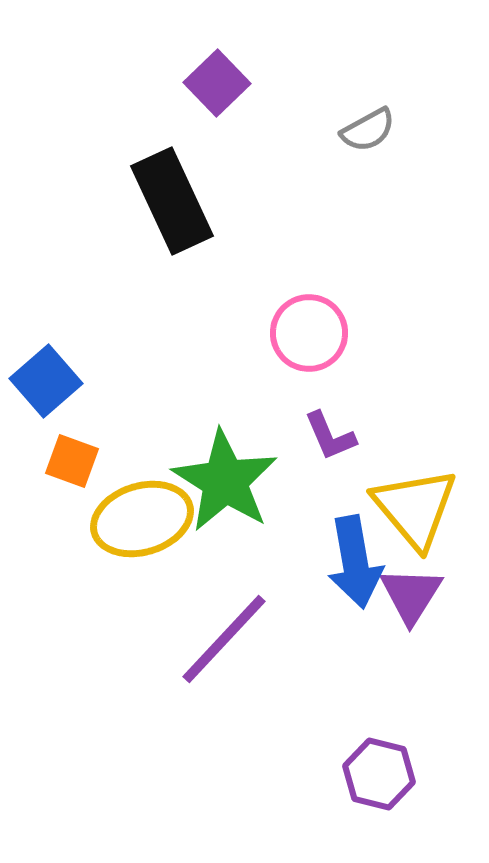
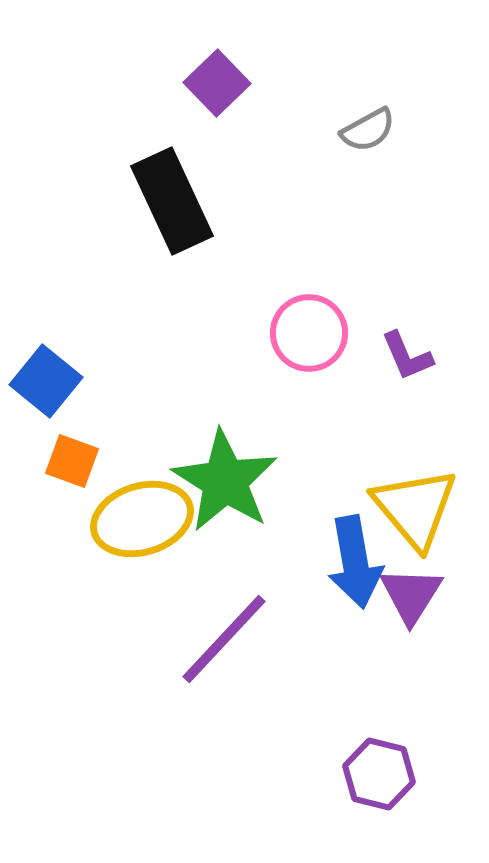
blue square: rotated 10 degrees counterclockwise
purple L-shape: moved 77 px right, 80 px up
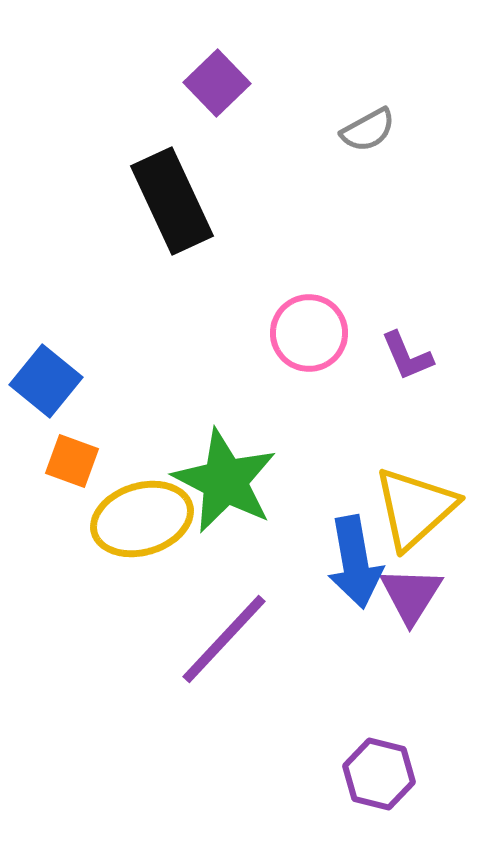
green star: rotated 5 degrees counterclockwise
yellow triangle: rotated 28 degrees clockwise
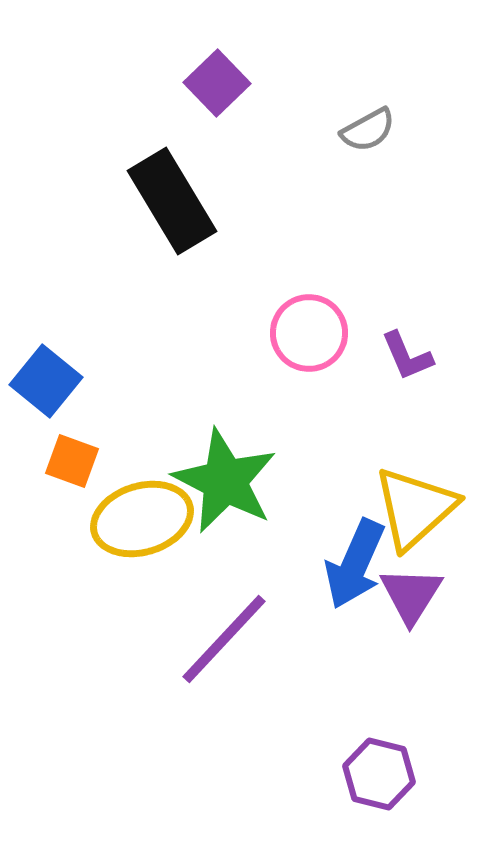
black rectangle: rotated 6 degrees counterclockwise
blue arrow: moved 2 px down; rotated 34 degrees clockwise
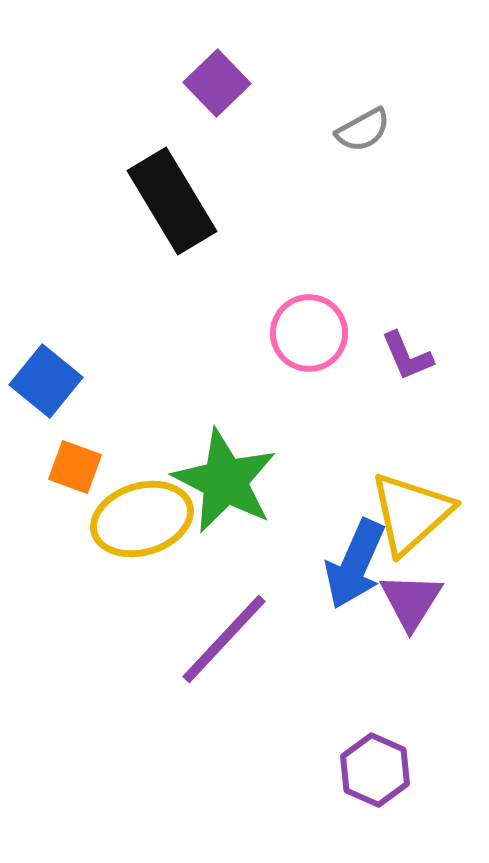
gray semicircle: moved 5 px left
orange square: moved 3 px right, 6 px down
yellow triangle: moved 4 px left, 5 px down
purple triangle: moved 6 px down
purple hexagon: moved 4 px left, 4 px up; rotated 10 degrees clockwise
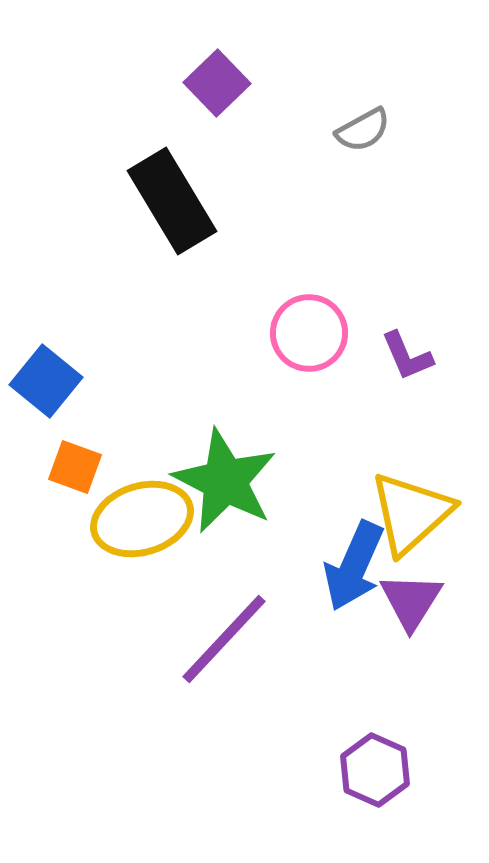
blue arrow: moved 1 px left, 2 px down
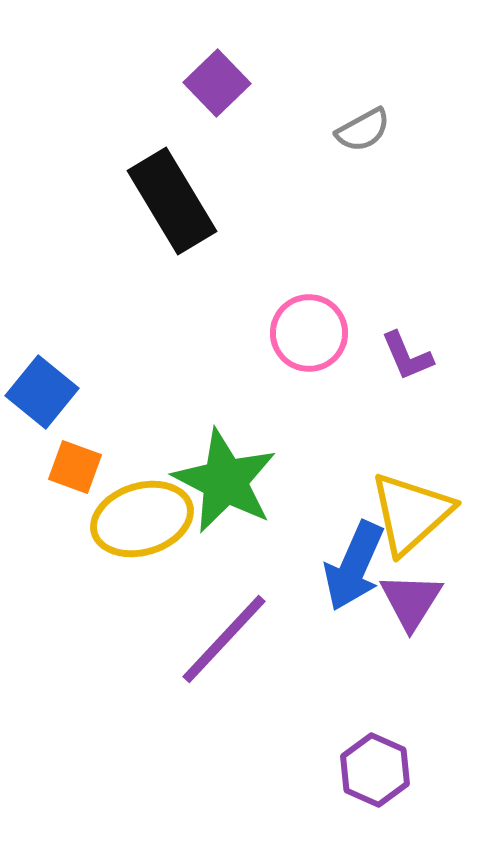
blue square: moved 4 px left, 11 px down
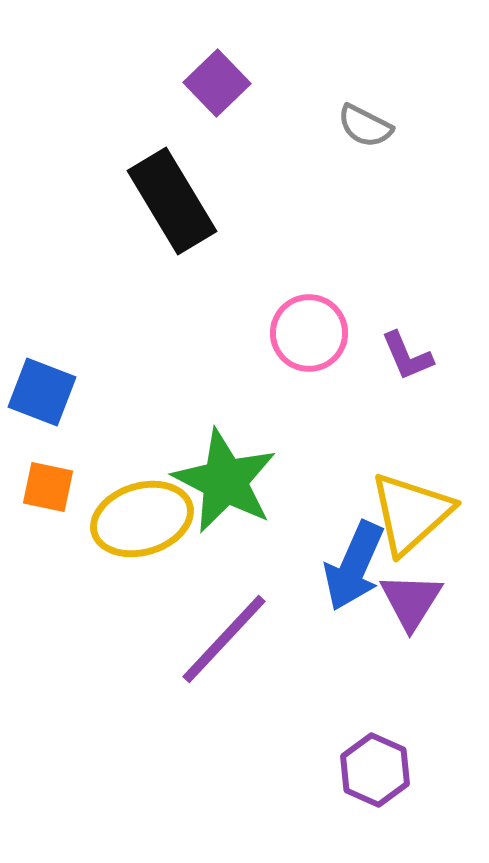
gray semicircle: moved 2 px right, 4 px up; rotated 56 degrees clockwise
blue square: rotated 18 degrees counterclockwise
orange square: moved 27 px left, 20 px down; rotated 8 degrees counterclockwise
